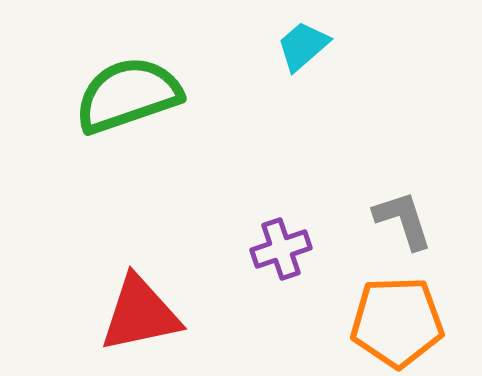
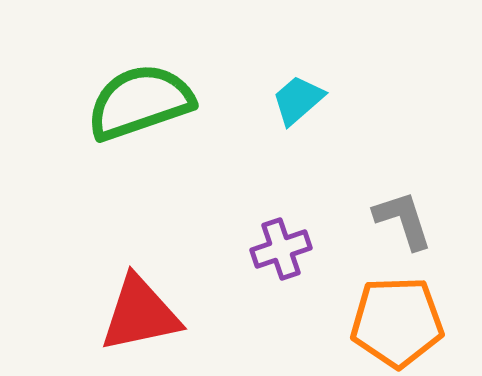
cyan trapezoid: moved 5 px left, 54 px down
green semicircle: moved 12 px right, 7 px down
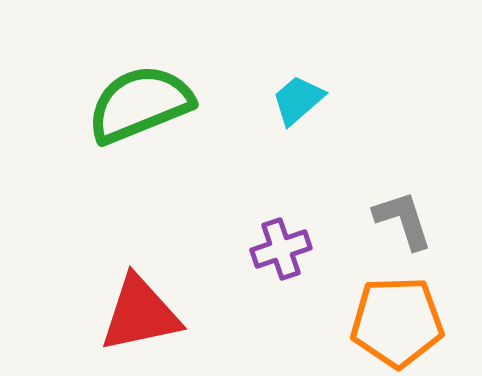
green semicircle: moved 2 px down; rotated 3 degrees counterclockwise
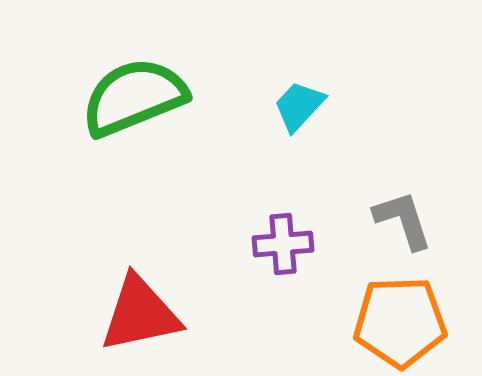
cyan trapezoid: moved 1 px right, 6 px down; rotated 6 degrees counterclockwise
green semicircle: moved 6 px left, 7 px up
purple cross: moved 2 px right, 5 px up; rotated 14 degrees clockwise
orange pentagon: moved 3 px right
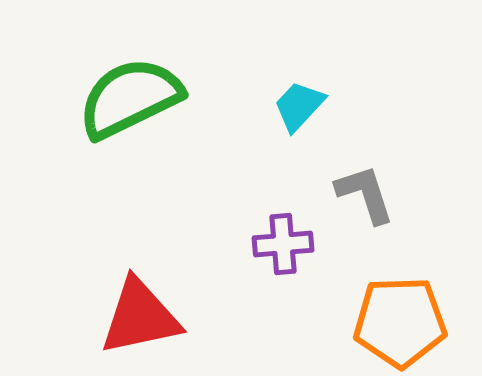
green semicircle: moved 4 px left, 1 px down; rotated 4 degrees counterclockwise
gray L-shape: moved 38 px left, 26 px up
red triangle: moved 3 px down
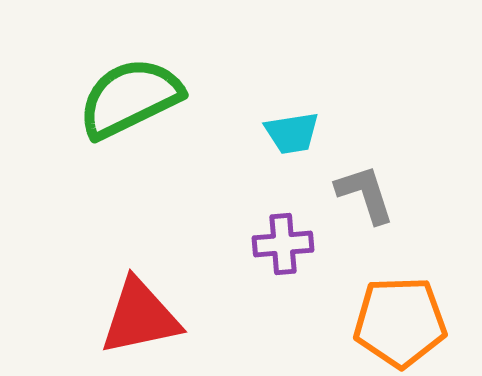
cyan trapezoid: moved 7 px left, 27 px down; rotated 142 degrees counterclockwise
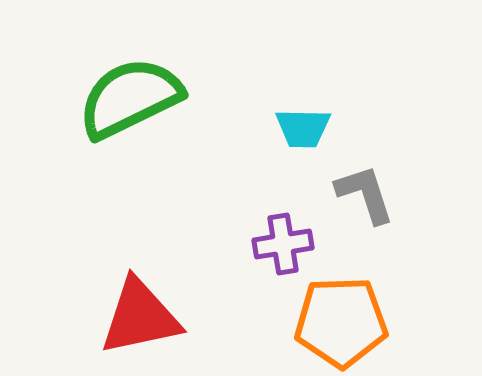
cyan trapezoid: moved 11 px right, 5 px up; rotated 10 degrees clockwise
purple cross: rotated 4 degrees counterclockwise
orange pentagon: moved 59 px left
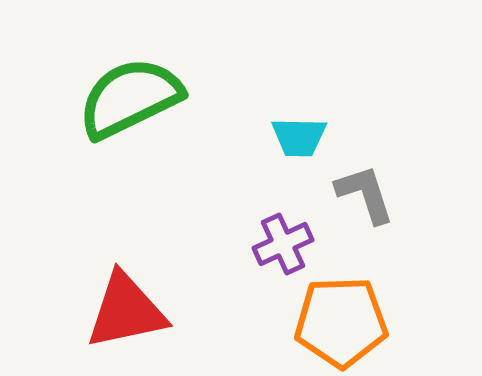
cyan trapezoid: moved 4 px left, 9 px down
purple cross: rotated 16 degrees counterclockwise
red triangle: moved 14 px left, 6 px up
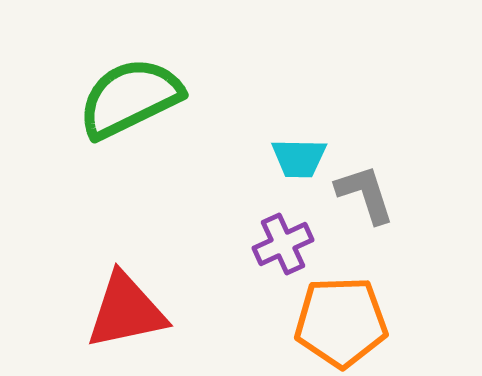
cyan trapezoid: moved 21 px down
